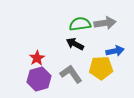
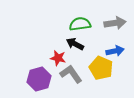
gray arrow: moved 10 px right
red star: moved 21 px right; rotated 28 degrees counterclockwise
yellow pentagon: rotated 25 degrees clockwise
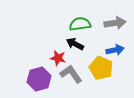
blue arrow: moved 1 px up
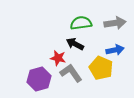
green semicircle: moved 1 px right, 1 px up
gray L-shape: moved 1 px up
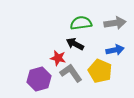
yellow pentagon: moved 1 px left, 3 px down
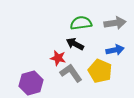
purple hexagon: moved 8 px left, 4 px down
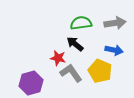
black arrow: rotated 12 degrees clockwise
blue arrow: moved 1 px left; rotated 24 degrees clockwise
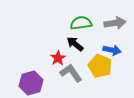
blue arrow: moved 2 px left
red star: rotated 28 degrees clockwise
yellow pentagon: moved 5 px up
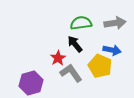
black arrow: rotated 12 degrees clockwise
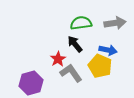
blue arrow: moved 4 px left
red star: moved 1 px down
